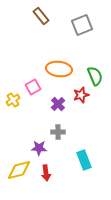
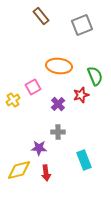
orange ellipse: moved 3 px up
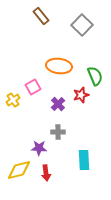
gray square: rotated 25 degrees counterclockwise
cyan rectangle: rotated 18 degrees clockwise
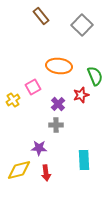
gray cross: moved 2 px left, 7 px up
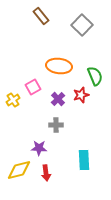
purple cross: moved 5 px up
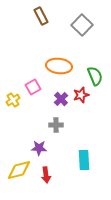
brown rectangle: rotated 12 degrees clockwise
purple cross: moved 3 px right
red arrow: moved 2 px down
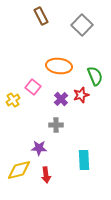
pink square: rotated 21 degrees counterclockwise
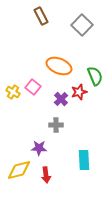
orange ellipse: rotated 15 degrees clockwise
red star: moved 2 px left, 3 px up
yellow cross: moved 8 px up; rotated 24 degrees counterclockwise
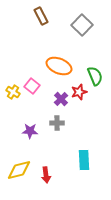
pink square: moved 1 px left, 1 px up
gray cross: moved 1 px right, 2 px up
purple star: moved 9 px left, 17 px up
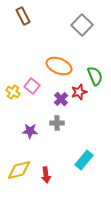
brown rectangle: moved 18 px left
cyan rectangle: rotated 42 degrees clockwise
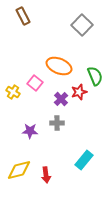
pink square: moved 3 px right, 3 px up
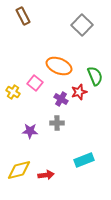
purple cross: rotated 16 degrees counterclockwise
cyan rectangle: rotated 30 degrees clockwise
red arrow: rotated 91 degrees counterclockwise
